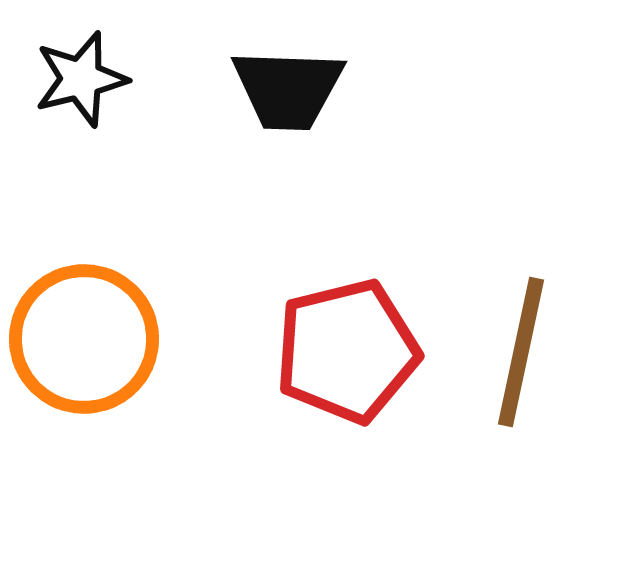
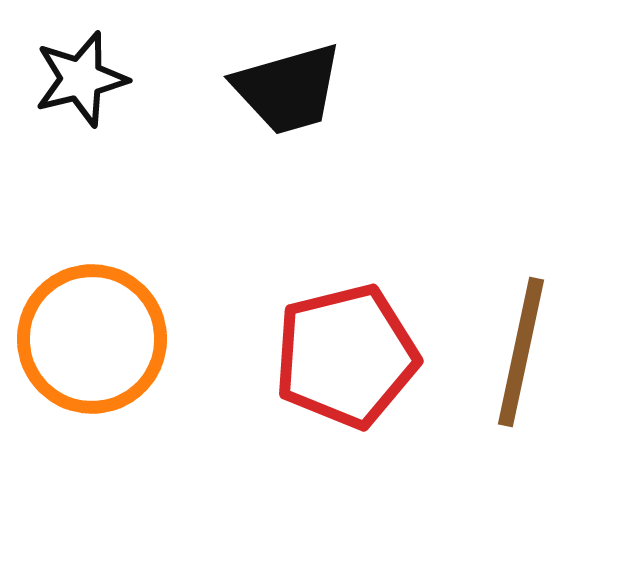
black trapezoid: rotated 18 degrees counterclockwise
orange circle: moved 8 px right
red pentagon: moved 1 px left, 5 px down
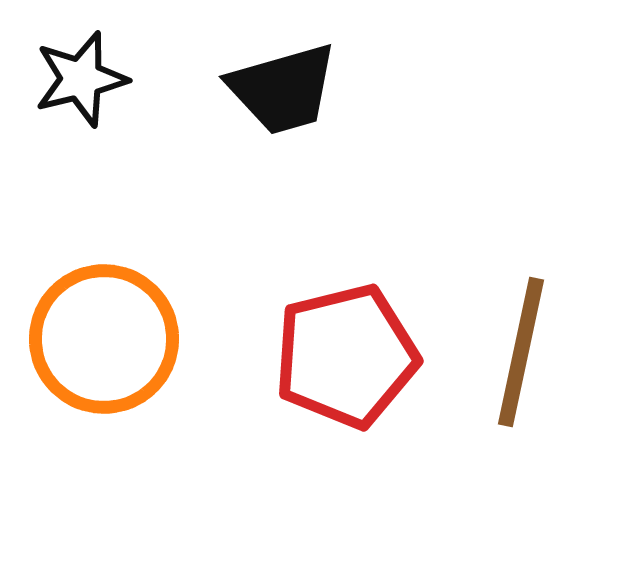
black trapezoid: moved 5 px left
orange circle: moved 12 px right
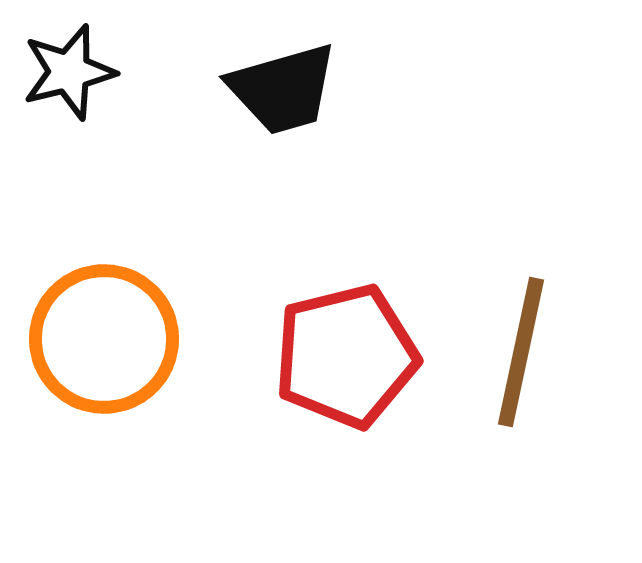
black star: moved 12 px left, 7 px up
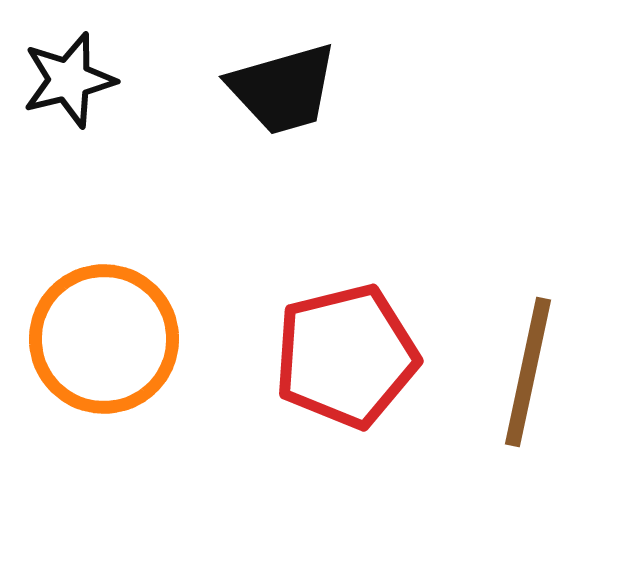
black star: moved 8 px down
brown line: moved 7 px right, 20 px down
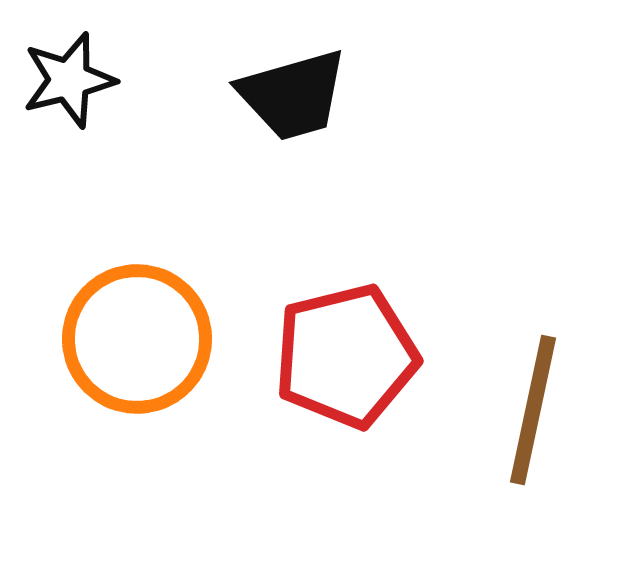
black trapezoid: moved 10 px right, 6 px down
orange circle: moved 33 px right
brown line: moved 5 px right, 38 px down
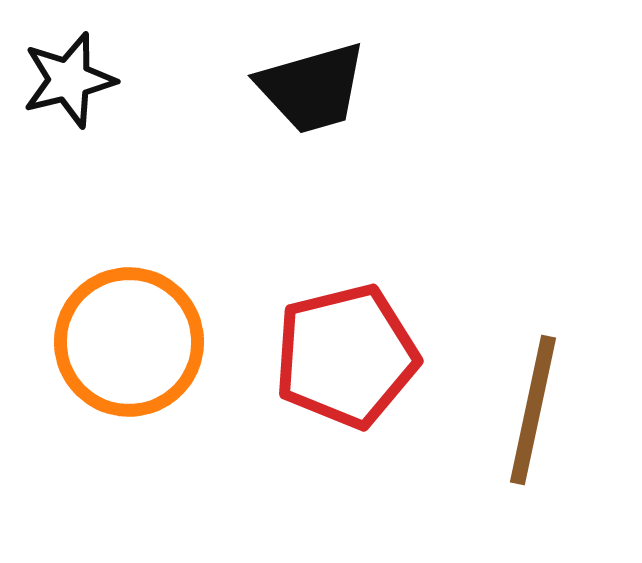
black trapezoid: moved 19 px right, 7 px up
orange circle: moved 8 px left, 3 px down
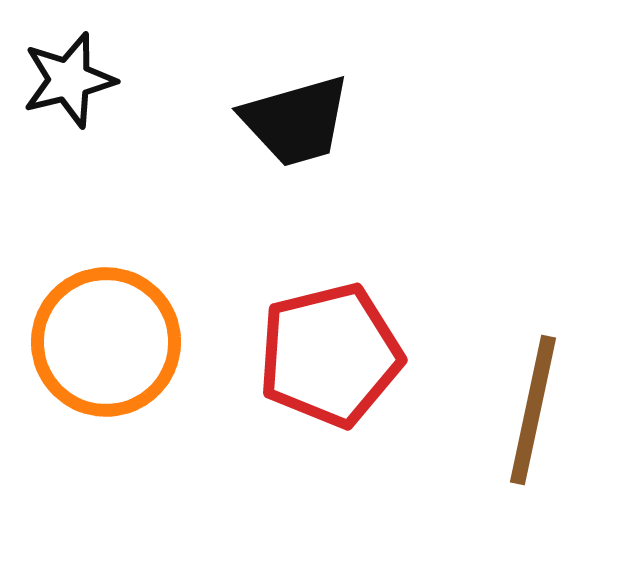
black trapezoid: moved 16 px left, 33 px down
orange circle: moved 23 px left
red pentagon: moved 16 px left, 1 px up
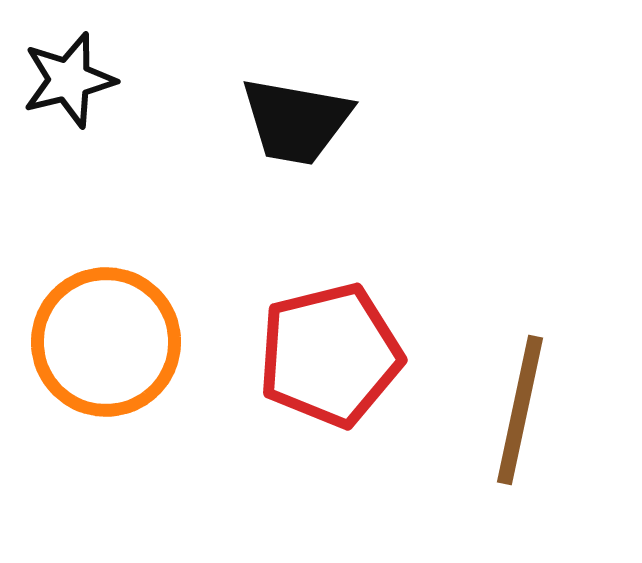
black trapezoid: rotated 26 degrees clockwise
brown line: moved 13 px left
